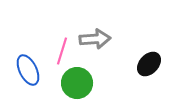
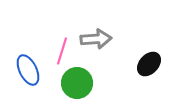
gray arrow: moved 1 px right
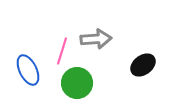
black ellipse: moved 6 px left, 1 px down; rotated 10 degrees clockwise
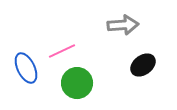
gray arrow: moved 27 px right, 14 px up
pink line: rotated 48 degrees clockwise
blue ellipse: moved 2 px left, 2 px up
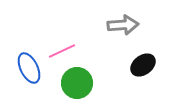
blue ellipse: moved 3 px right
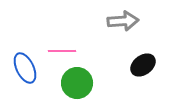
gray arrow: moved 4 px up
pink line: rotated 24 degrees clockwise
blue ellipse: moved 4 px left
